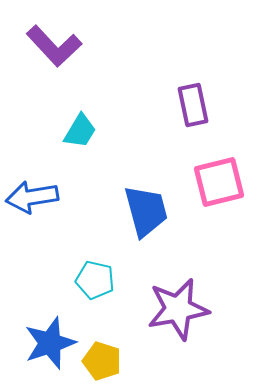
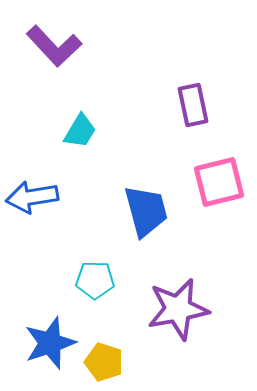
cyan pentagon: rotated 12 degrees counterclockwise
yellow pentagon: moved 2 px right, 1 px down
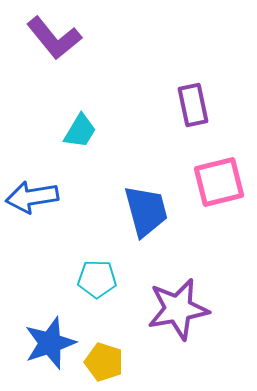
purple L-shape: moved 8 px up; rotated 4 degrees clockwise
cyan pentagon: moved 2 px right, 1 px up
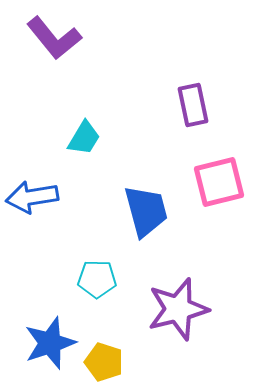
cyan trapezoid: moved 4 px right, 7 px down
purple star: rotated 4 degrees counterclockwise
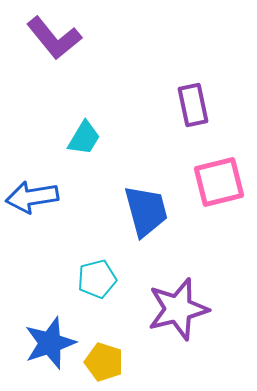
cyan pentagon: rotated 15 degrees counterclockwise
